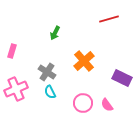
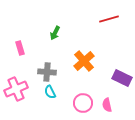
pink rectangle: moved 8 px right, 3 px up; rotated 32 degrees counterclockwise
gray cross: rotated 30 degrees counterclockwise
pink semicircle: rotated 24 degrees clockwise
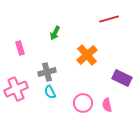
orange cross: moved 3 px right, 6 px up
gray cross: rotated 18 degrees counterclockwise
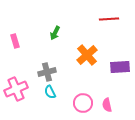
red line: rotated 12 degrees clockwise
pink rectangle: moved 5 px left, 7 px up
purple rectangle: moved 2 px left, 11 px up; rotated 30 degrees counterclockwise
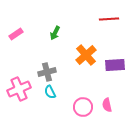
pink rectangle: moved 1 px right, 7 px up; rotated 72 degrees clockwise
orange cross: moved 1 px left
purple rectangle: moved 5 px left, 2 px up
pink cross: moved 3 px right
pink circle: moved 4 px down
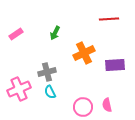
orange cross: moved 2 px left, 2 px up; rotated 15 degrees clockwise
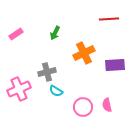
cyan semicircle: moved 6 px right, 1 px up; rotated 32 degrees counterclockwise
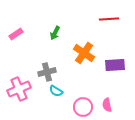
orange cross: rotated 30 degrees counterclockwise
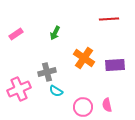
orange cross: moved 5 px down
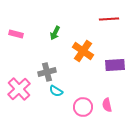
pink rectangle: rotated 48 degrees clockwise
orange cross: moved 1 px left, 7 px up
pink cross: rotated 20 degrees counterclockwise
